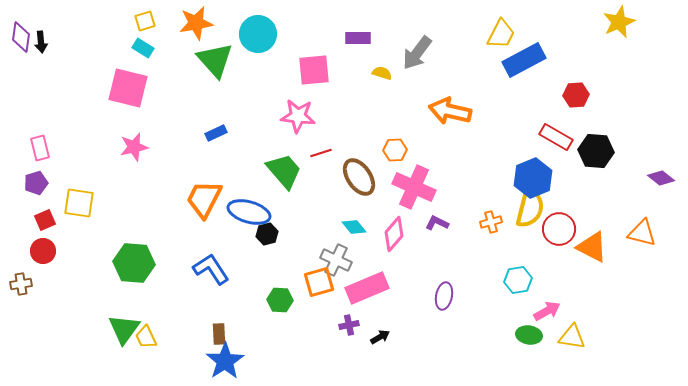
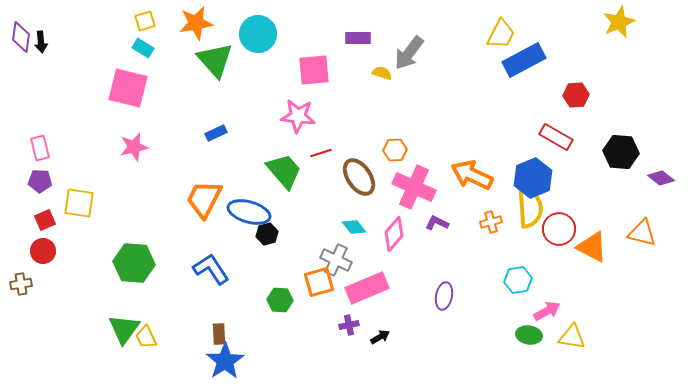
gray arrow at (417, 53): moved 8 px left
orange arrow at (450, 111): moved 22 px right, 64 px down; rotated 12 degrees clockwise
black hexagon at (596, 151): moved 25 px right, 1 px down
purple pentagon at (36, 183): moved 4 px right, 2 px up; rotated 20 degrees clockwise
yellow semicircle at (530, 208): rotated 18 degrees counterclockwise
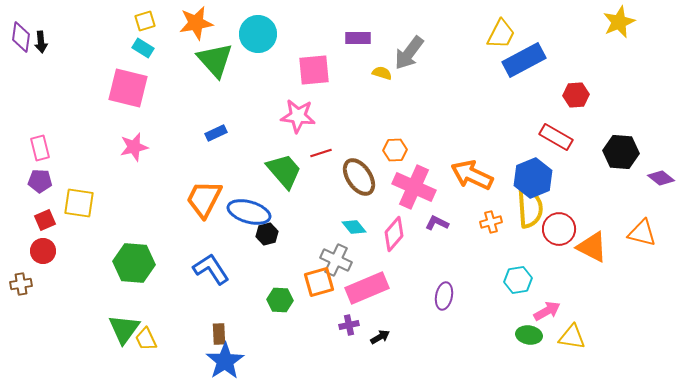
yellow trapezoid at (146, 337): moved 2 px down
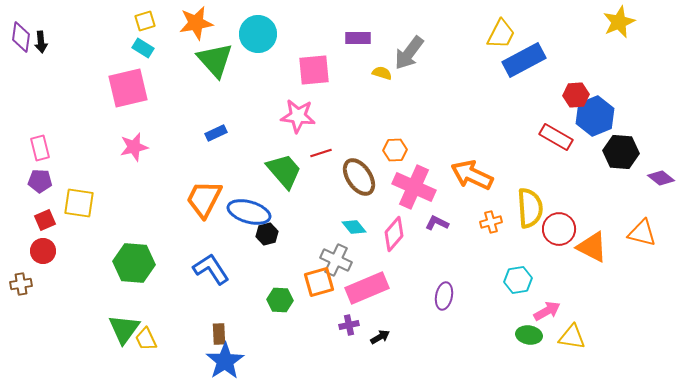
pink square at (128, 88): rotated 27 degrees counterclockwise
blue hexagon at (533, 178): moved 62 px right, 62 px up
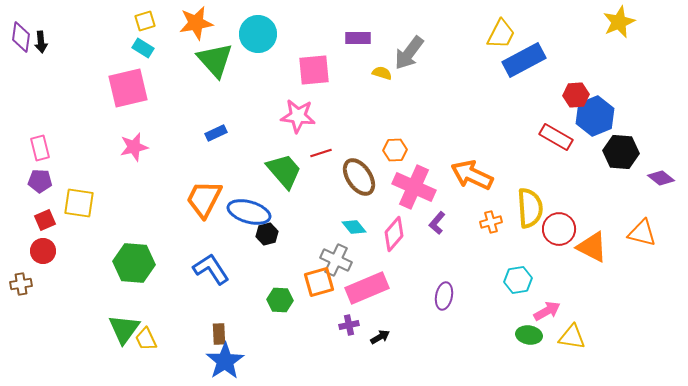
purple L-shape at (437, 223): rotated 75 degrees counterclockwise
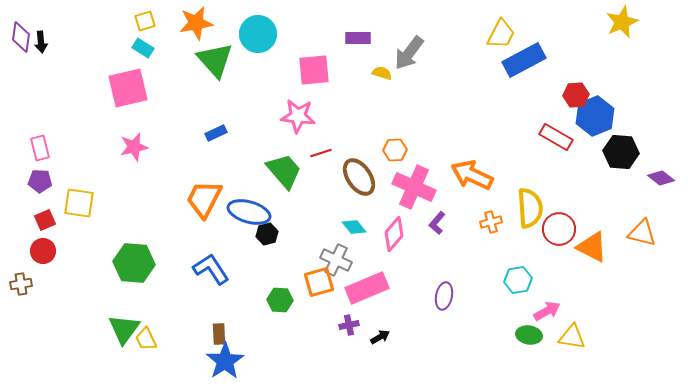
yellow star at (619, 22): moved 3 px right
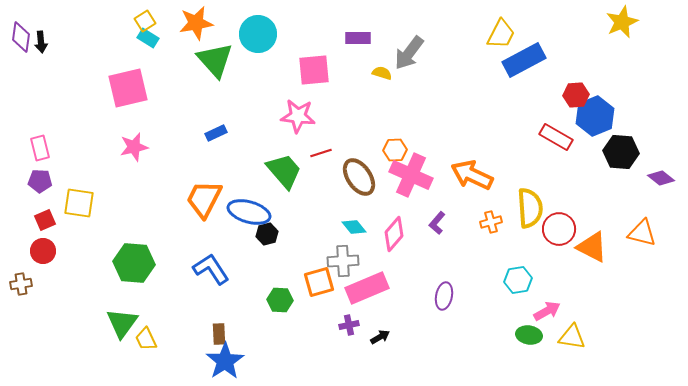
yellow square at (145, 21): rotated 15 degrees counterclockwise
cyan rectangle at (143, 48): moved 5 px right, 10 px up
pink cross at (414, 187): moved 3 px left, 12 px up
gray cross at (336, 260): moved 7 px right, 1 px down; rotated 28 degrees counterclockwise
green triangle at (124, 329): moved 2 px left, 6 px up
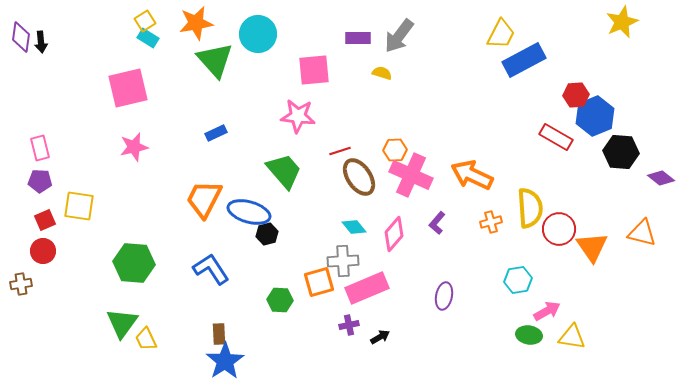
gray arrow at (409, 53): moved 10 px left, 17 px up
red line at (321, 153): moved 19 px right, 2 px up
yellow square at (79, 203): moved 3 px down
orange triangle at (592, 247): rotated 28 degrees clockwise
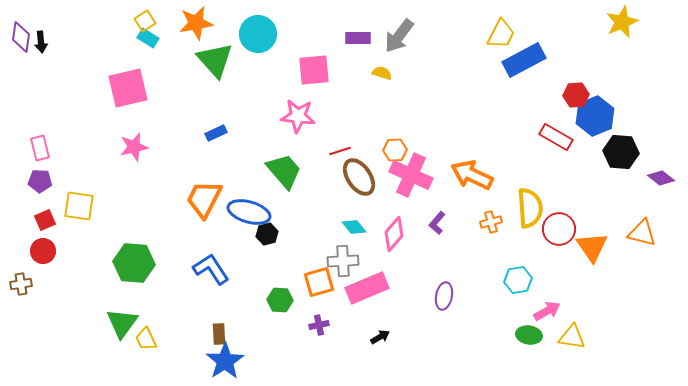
purple cross at (349, 325): moved 30 px left
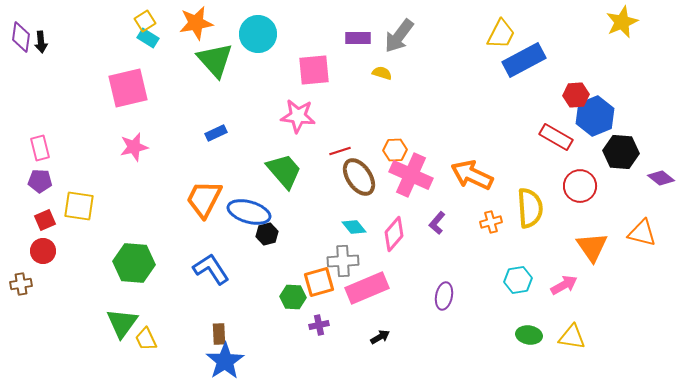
red circle at (559, 229): moved 21 px right, 43 px up
green hexagon at (280, 300): moved 13 px right, 3 px up
pink arrow at (547, 311): moved 17 px right, 26 px up
